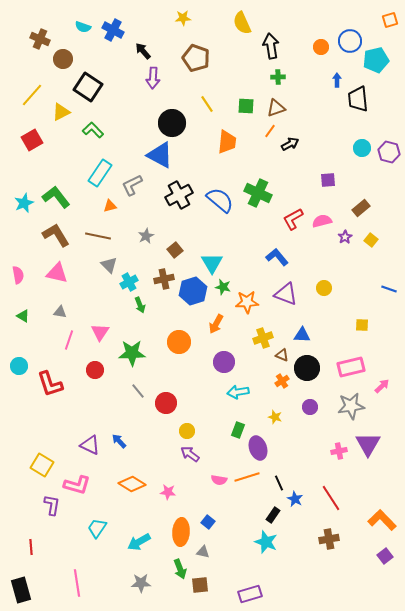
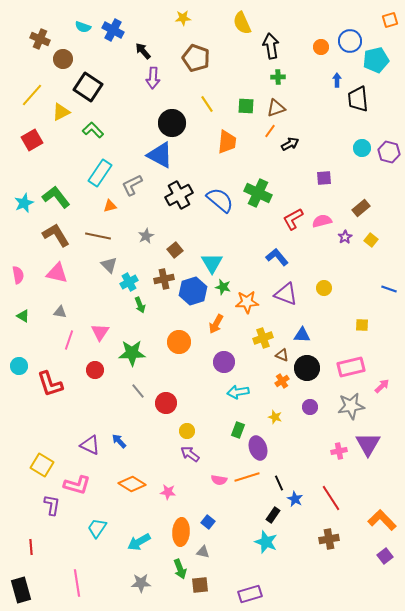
purple square at (328, 180): moved 4 px left, 2 px up
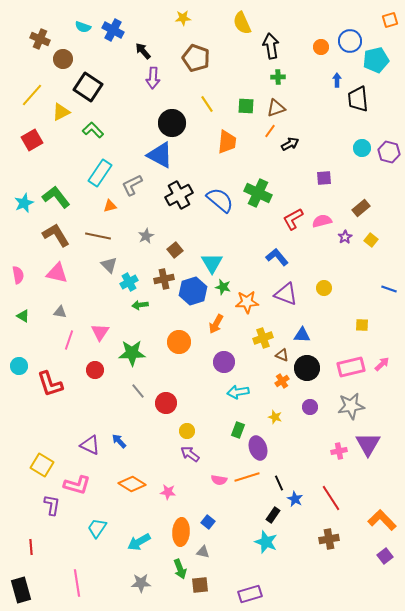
green arrow at (140, 305): rotated 105 degrees clockwise
pink arrow at (382, 386): moved 22 px up
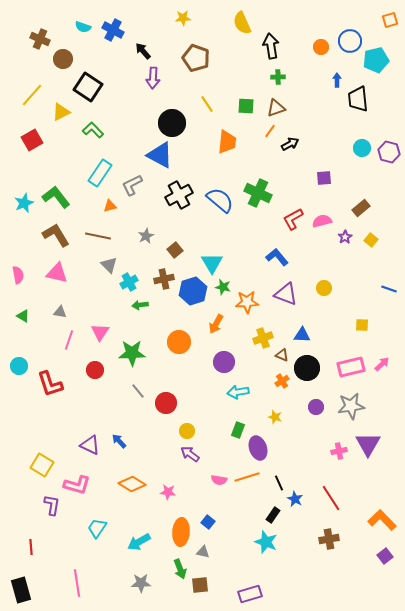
purple circle at (310, 407): moved 6 px right
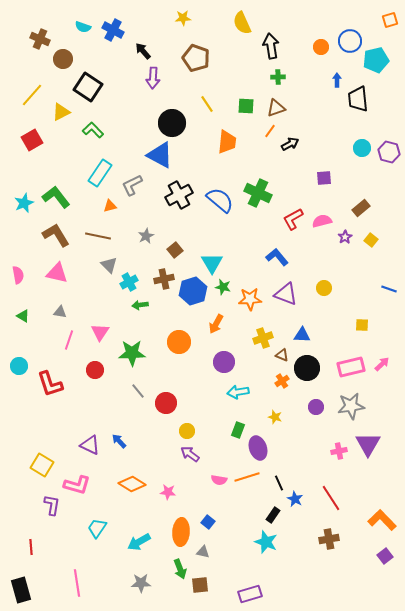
orange star at (247, 302): moved 3 px right, 3 px up
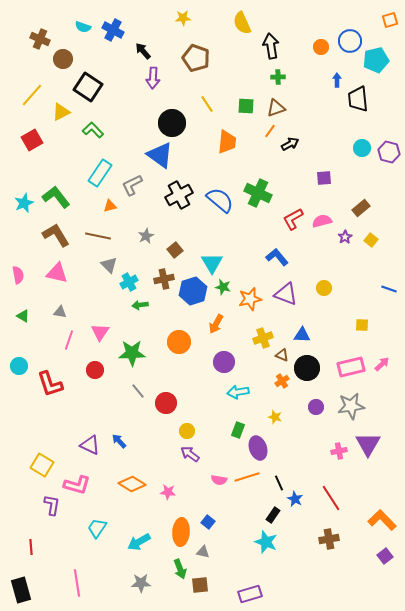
blue triangle at (160, 155): rotated 8 degrees clockwise
orange star at (250, 299): rotated 10 degrees counterclockwise
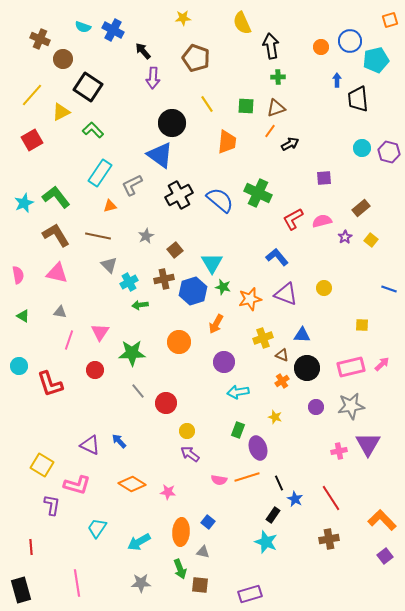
brown square at (200, 585): rotated 12 degrees clockwise
